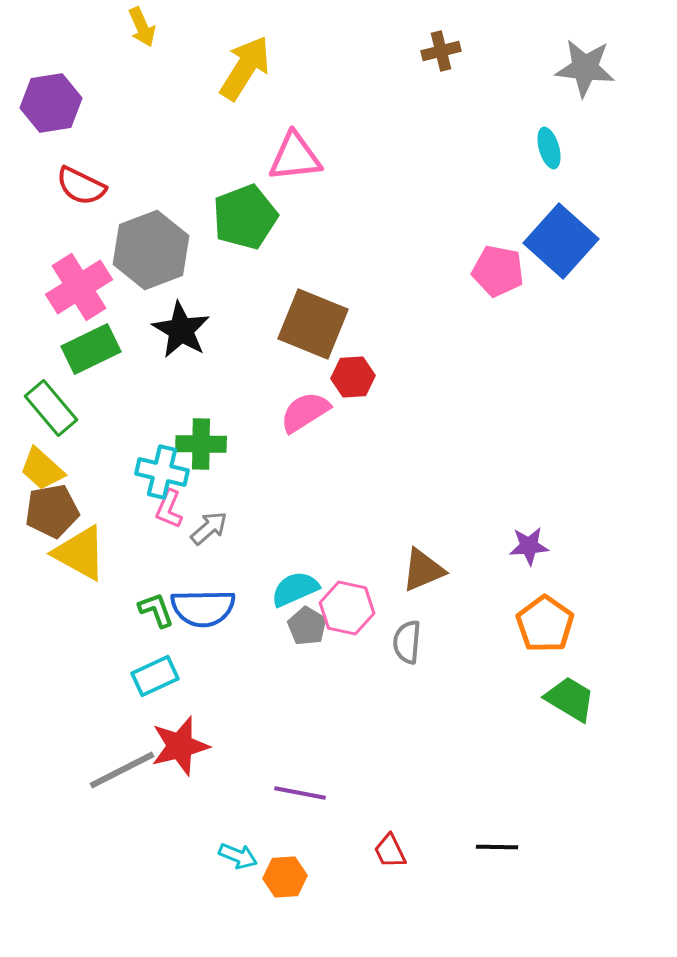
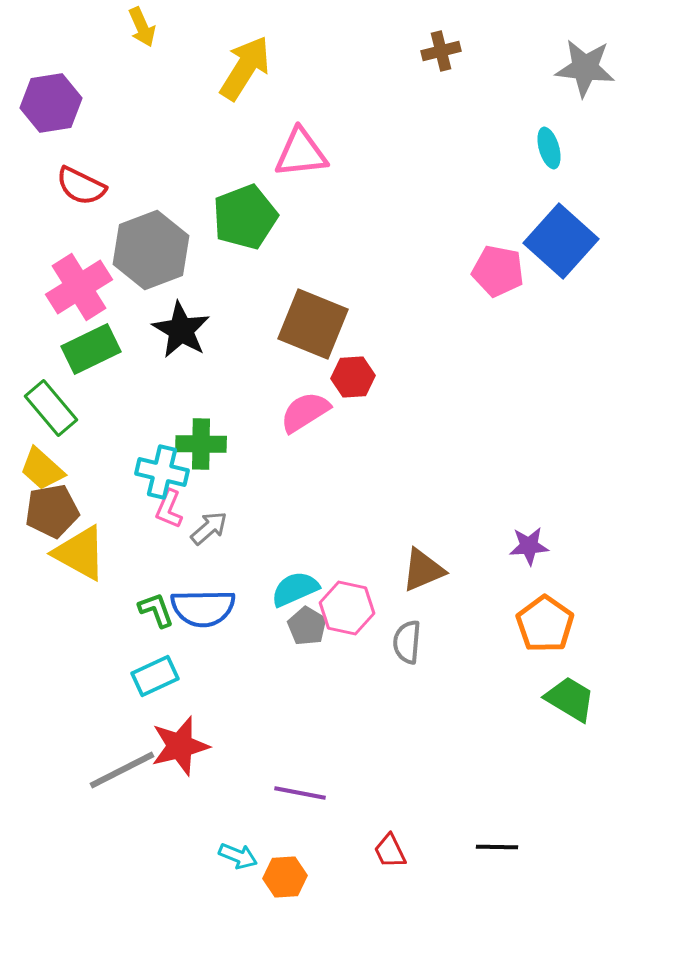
pink triangle at (295, 157): moved 6 px right, 4 px up
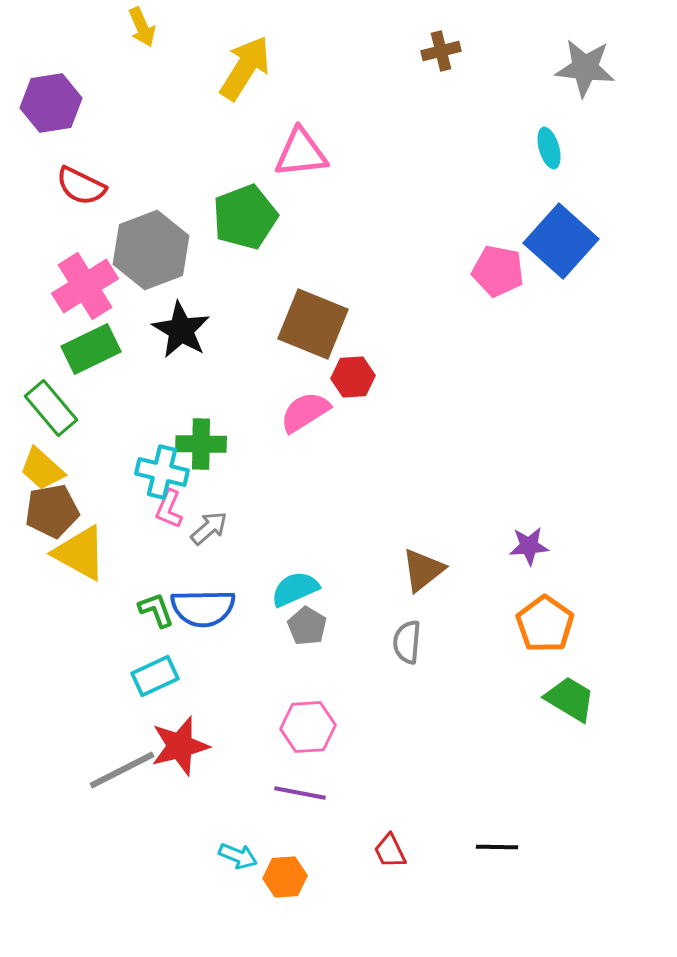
pink cross at (79, 287): moved 6 px right, 1 px up
brown triangle at (423, 570): rotated 15 degrees counterclockwise
pink hexagon at (347, 608): moved 39 px left, 119 px down; rotated 16 degrees counterclockwise
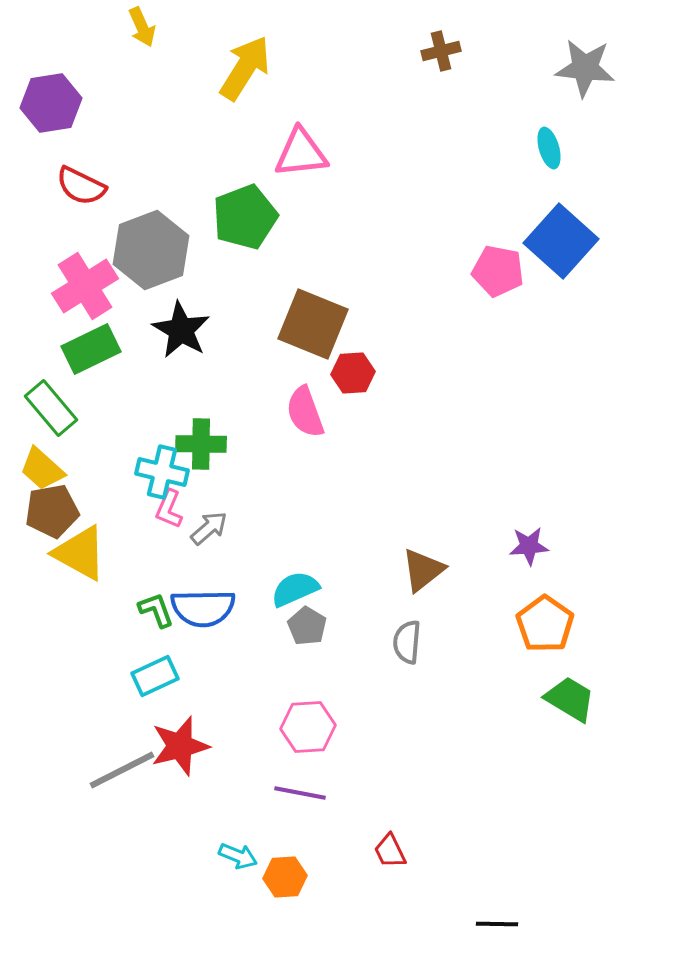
red hexagon at (353, 377): moved 4 px up
pink semicircle at (305, 412): rotated 78 degrees counterclockwise
black line at (497, 847): moved 77 px down
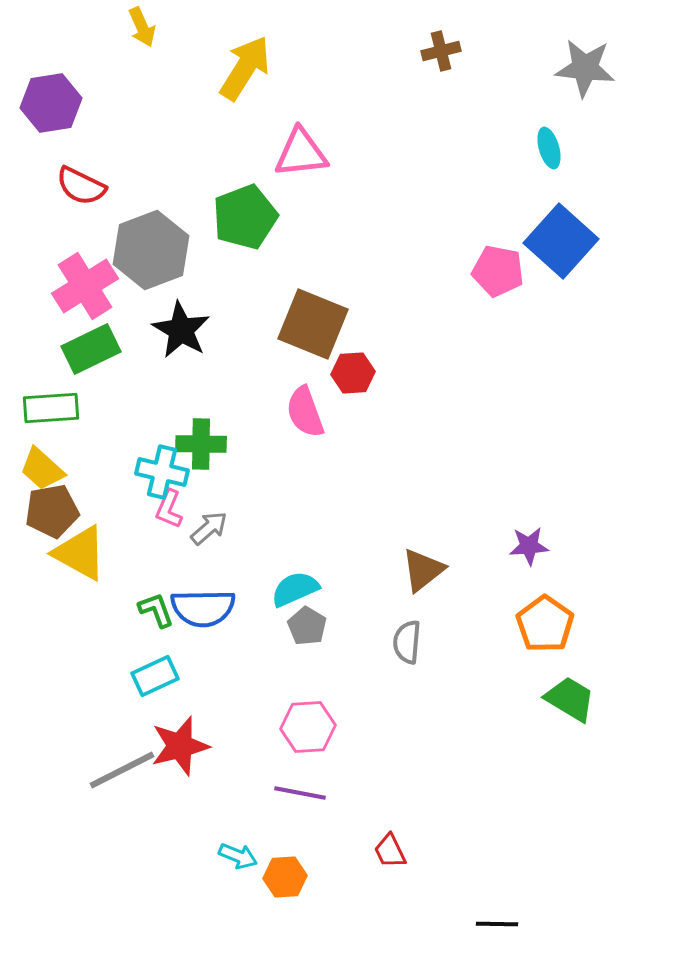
green rectangle at (51, 408): rotated 54 degrees counterclockwise
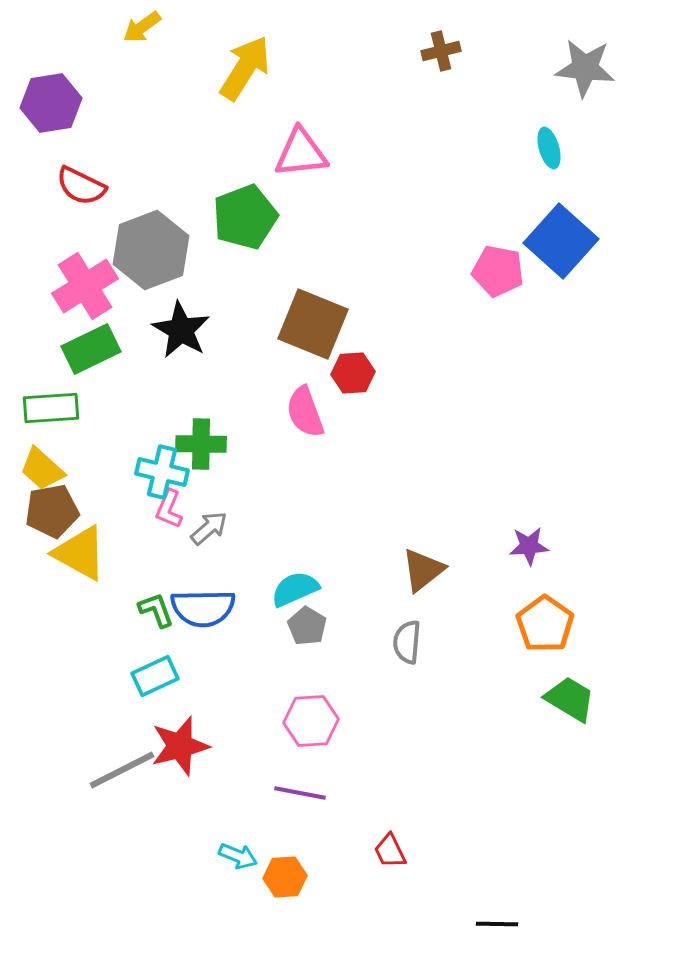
yellow arrow at (142, 27): rotated 78 degrees clockwise
pink hexagon at (308, 727): moved 3 px right, 6 px up
